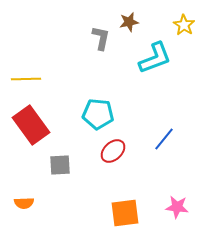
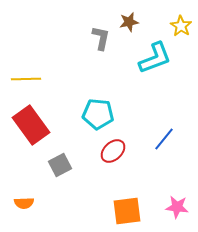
yellow star: moved 3 px left, 1 px down
gray square: rotated 25 degrees counterclockwise
orange square: moved 2 px right, 2 px up
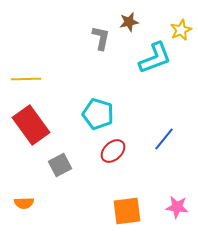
yellow star: moved 4 px down; rotated 15 degrees clockwise
cyan pentagon: rotated 12 degrees clockwise
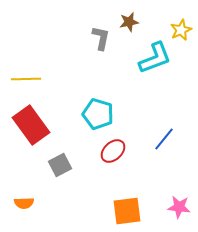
pink star: moved 2 px right
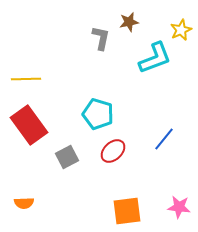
red rectangle: moved 2 px left
gray square: moved 7 px right, 8 px up
